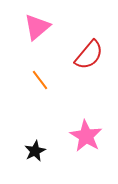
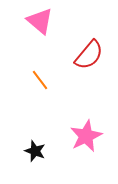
pink triangle: moved 3 px right, 6 px up; rotated 40 degrees counterclockwise
pink star: rotated 16 degrees clockwise
black star: rotated 25 degrees counterclockwise
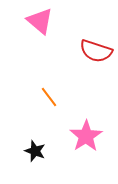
red semicircle: moved 7 px right, 4 px up; rotated 68 degrees clockwise
orange line: moved 9 px right, 17 px down
pink star: rotated 8 degrees counterclockwise
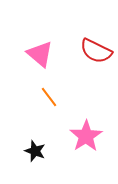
pink triangle: moved 33 px down
red semicircle: rotated 8 degrees clockwise
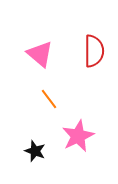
red semicircle: moved 2 px left; rotated 116 degrees counterclockwise
orange line: moved 2 px down
pink star: moved 8 px left; rotated 8 degrees clockwise
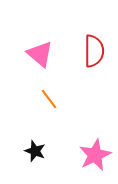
pink star: moved 17 px right, 19 px down
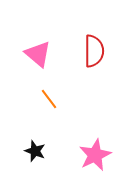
pink triangle: moved 2 px left
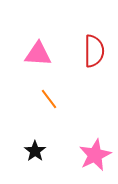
pink triangle: rotated 36 degrees counterclockwise
black star: rotated 15 degrees clockwise
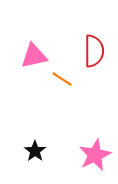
pink triangle: moved 4 px left, 2 px down; rotated 16 degrees counterclockwise
orange line: moved 13 px right, 20 px up; rotated 20 degrees counterclockwise
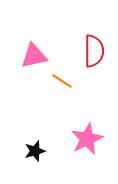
orange line: moved 2 px down
black star: rotated 20 degrees clockwise
pink star: moved 8 px left, 16 px up
